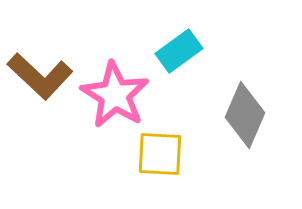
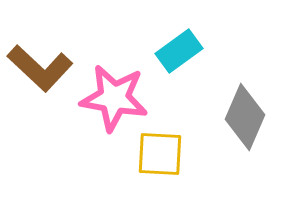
brown L-shape: moved 8 px up
pink star: moved 1 px left, 3 px down; rotated 22 degrees counterclockwise
gray diamond: moved 2 px down
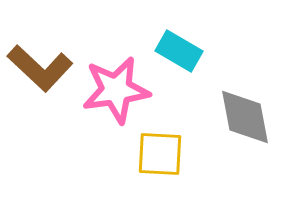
cyan rectangle: rotated 66 degrees clockwise
pink star: moved 2 px right, 8 px up; rotated 18 degrees counterclockwise
gray diamond: rotated 34 degrees counterclockwise
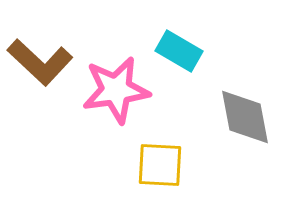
brown L-shape: moved 6 px up
yellow square: moved 11 px down
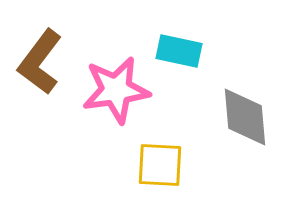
cyan rectangle: rotated 18 degrees counterclockwise
brown L-shape: rotated 84 degrees clockwise
gray diamond: rotated 6 degrees clockwise
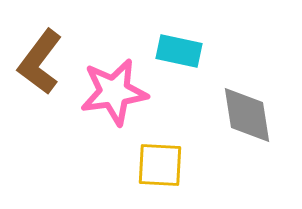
pink star: moved 2 px left, 2 px down
gray diamond: moved 2 px right, 2 px up; rotated 4 degrees counterclockwise
